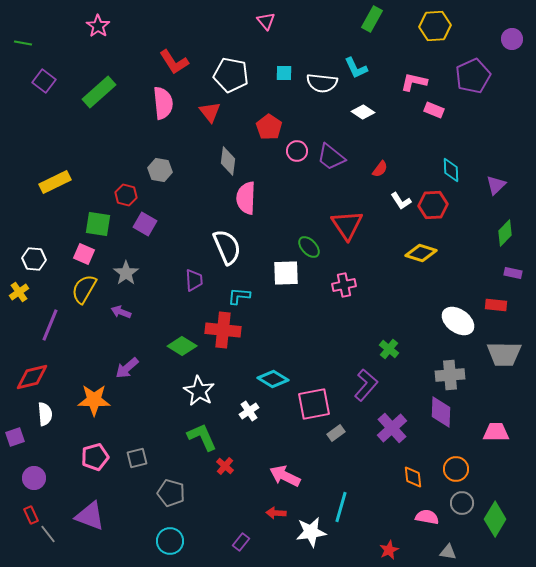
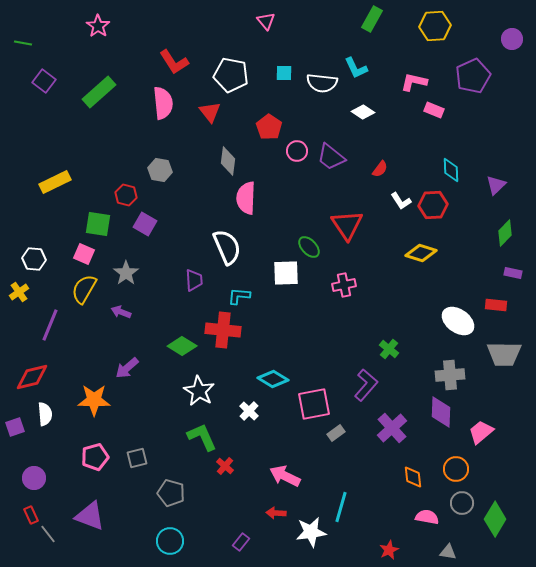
white cross at (249, 411): rotated 12 degrees counterclockwise
pink trapezoid at (496, 432): moved 15 px left; rotated 40 degrees counterclockwise
purple square at (15, 437): moved 10 px up
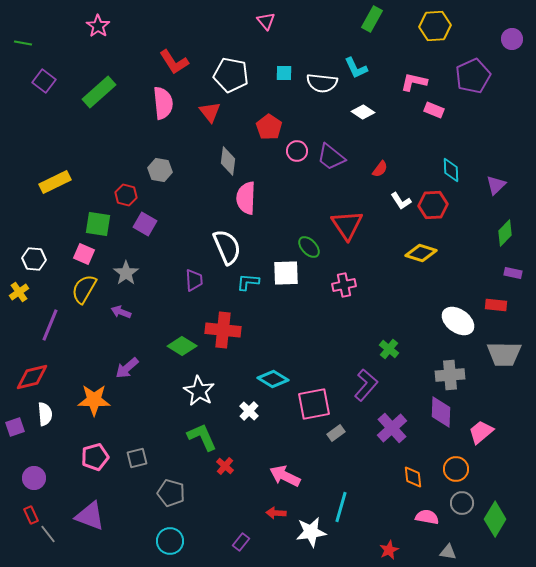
cyan L-shape at (239, 296): moved 9 px right, 14 px up
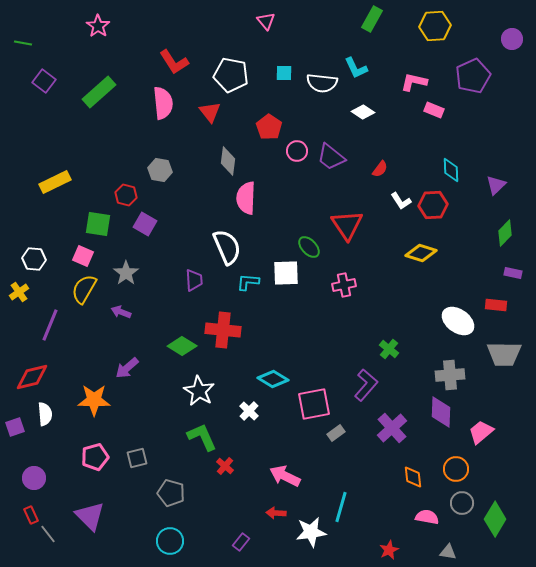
pink square at (84, 254): moved 1 px left, 2 px down
purple triangle at (90, 516): rotated 24 degrees clockwise
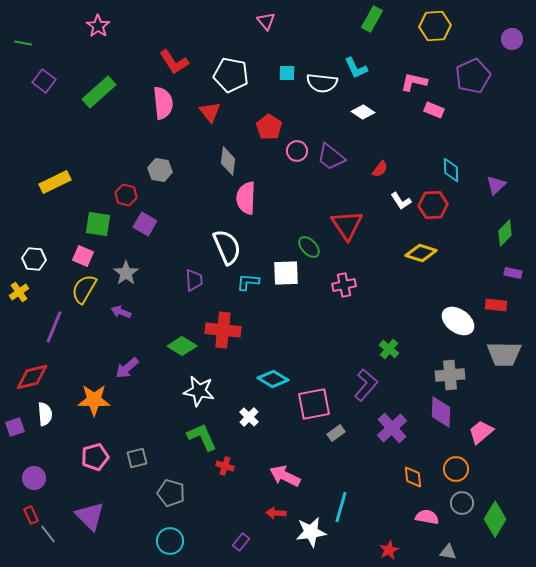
cyan square at (284, 73): moved 3 px right
purple line at (50, 325): moved 4 px right, 2 px down
white star at (199, 391): rotated 20 degrees counterclockwise
white cross at (249, 411): moved 6 px down
red cross at (225, 466): rotated 24 degrees counterclockwise
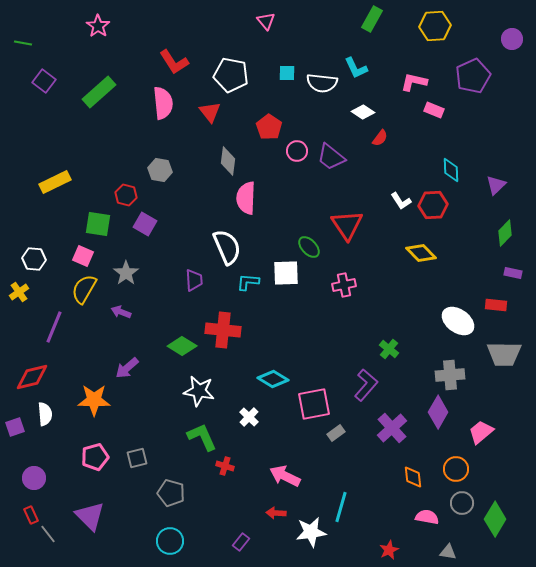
red semicircle at (380, 169): moved 31 px up
yellow diamond at (421, 253): rotated 28 degrees clockwise
purple diamond at (441, 412): moved 3 px left; rotated 28 degrees clockwise
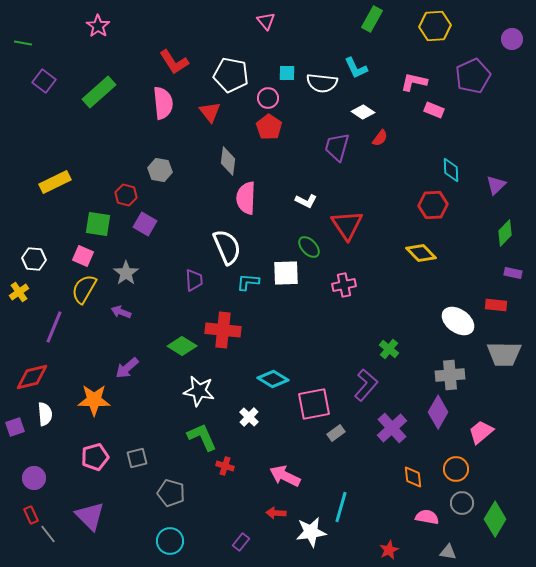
pink circle at (297, 151): moved 29 px left, 53 px up
purple trapezoid at (331, 157): moved 6 px right, 10 px up; rotated 68 degrees clockwise
white L-shape at (401, 201): moved 95 px left; rotated 30 degrees counterclockwise
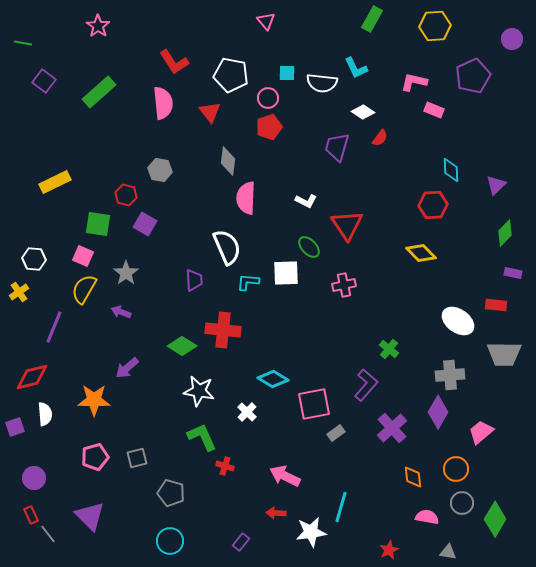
red pentagon at (269, 127): rotated 20 degrees clockwise
white cross at (249, 417): moved 2 px left, 5 px up
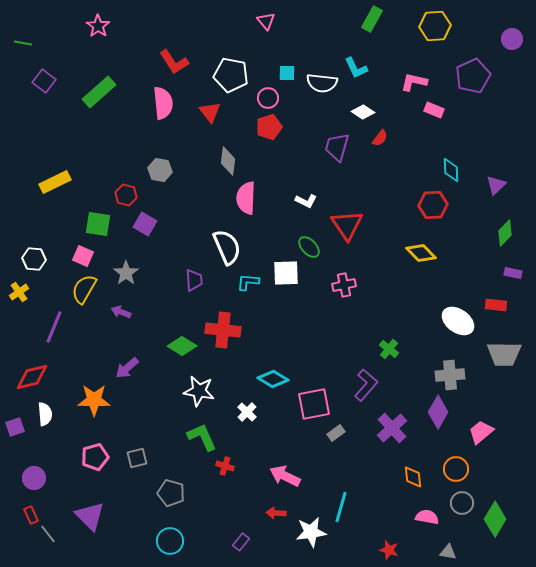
red star at (389, 550): rotated 30 degrees counterclockwise
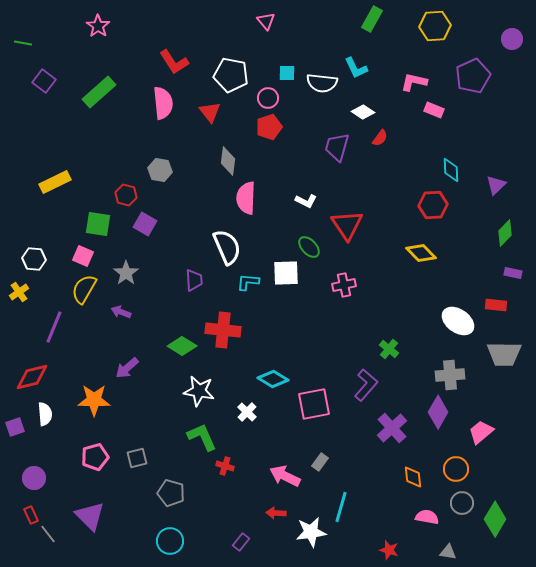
gray rectangle at (336, 433): moved 16 px left, 29 px down; rotated 18 degrees counterclockwise
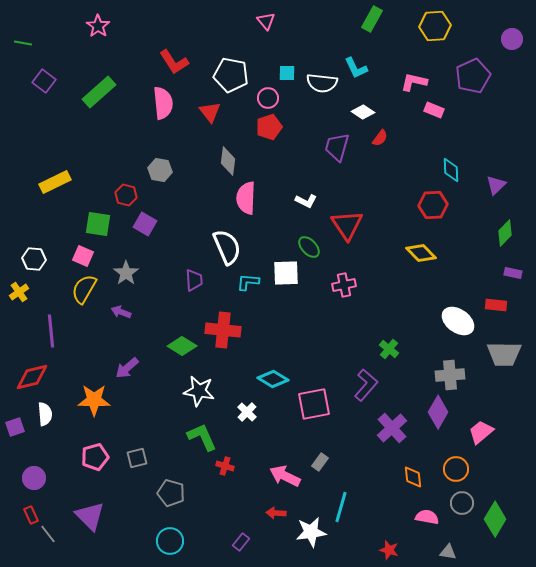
purple line at (54, 327): moved 3 px left, 4 px down; rotated 28 degrees counterclockwise
